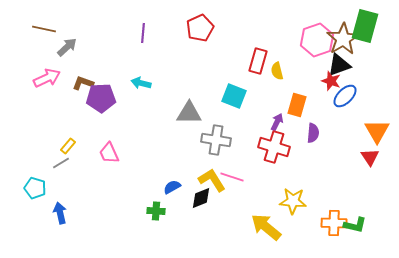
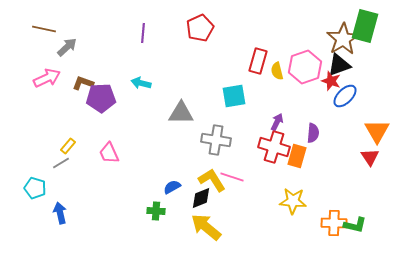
pink hexagon: moved 12 px left, 27 px down
cyan square: rotated 30 degrees counterclockwise
orange rectangle: moved 51 px down
gray triangle: moved 8 px left
yellow arrow: moved 60 px left
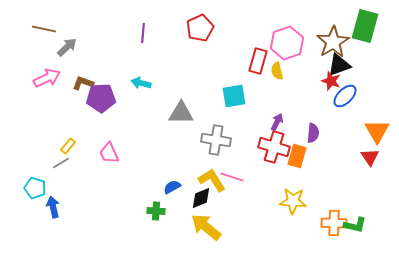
brown star: moved 10 px left, 3 px down
pink hexagon: moved 18 px left, 24 px up
blue arrow: moved 7 px left, 6 px up
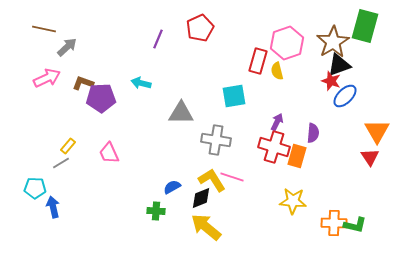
purple line: moved 15 px right, 6 px down; rotated 18 degrees clockwise
cyan pentagon: rotated 15 degrees counterclockwise
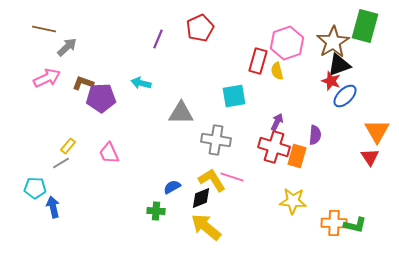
purple semicircle: moved 2 px right, 2 px down
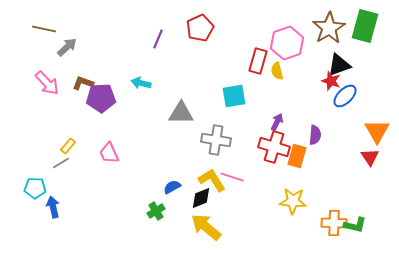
brown star: moved 4 px left, 14 px up
pink arrow: moved 5 px down; rotated 72 degrees clockwise
green cross: rotated 36 degrees counterclockwise
